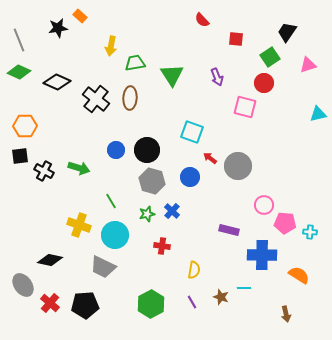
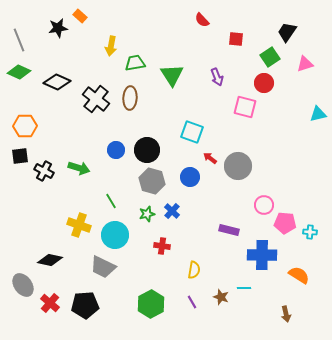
pink triangle at (308, 65): moved 3 px left, 1 px up
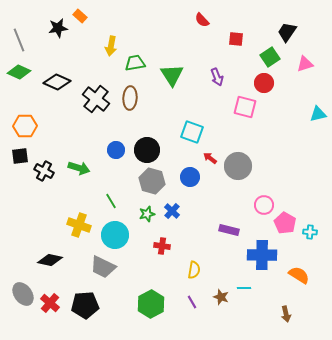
pink pentagon at (285, 223): rotated 25 degrees clockwise
gray ellipse at (23, 285): moved 9 px down
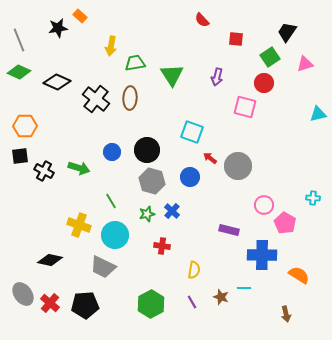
purple arrow at (217, 77): rotated 36 degrees clockwise
blue circle at (116, 150): moved 4 px left, 2 px down
cyan cross at (310, 232): moved 3 px right, 34 px up
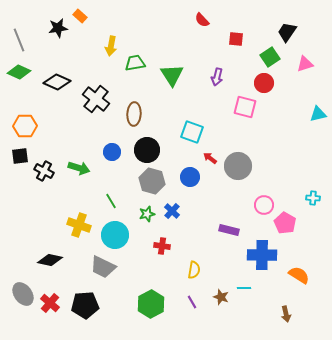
brown ellipse at (130, 98): moved 4 px right, 16 px down
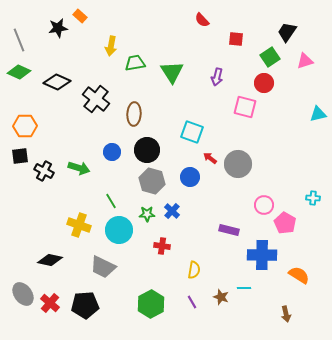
pink triangle at (305, 64): moved 3 px up
green triangle at (172, 75): moved 3 px up
gray circle at (238, 166): moved 2 px up
green star at (147, 214): rotated 14 degrees clockwise
cyan circle at (115, 235): moved 4 px right, 5 px up
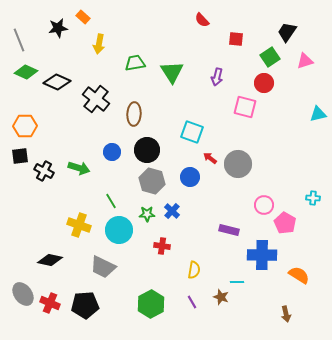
orange rectangle at (80, 16): moved 3 px right, 1 px down
yellow arrow at (111, 46): moved 12 px left, 2 px up
green diamond at (19, 72): moved 7 px right
cyan line at (244, 288): moved 7 px left, 6 px up
red cross at (50, 303): rotated 18 degrees counterclockwise
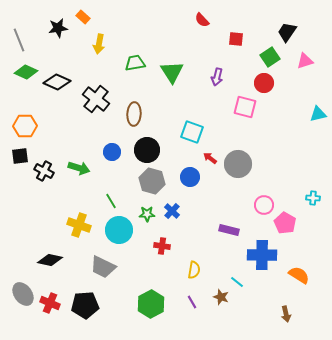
cyan line at (237, 282): rotated 40 degrees clockwise
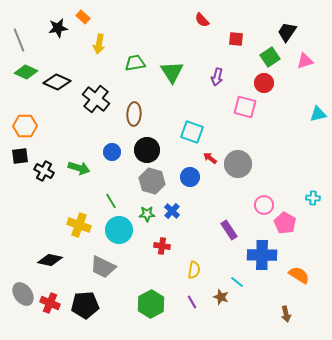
purple rectangle at (229, 230): rotated 42 degrees clockwise
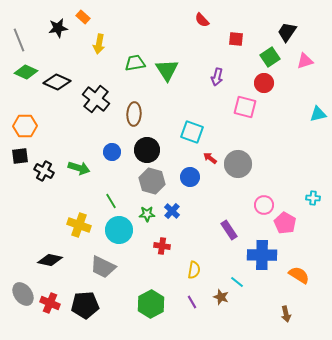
green triangle at (172, 72): moved 5 px left, 2 px up
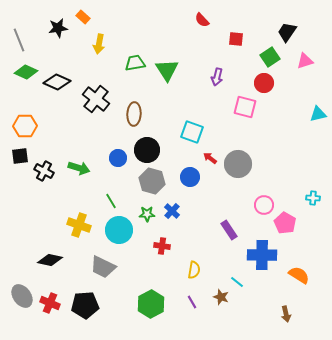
blue circle at (112, 152): moved 6 px right, 6 px down
gray ellipse at (23, 294): moved 1 px left, 2 px down
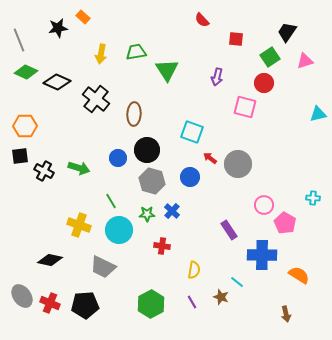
yellow arrow at (99, 44): moved 2 px right, 10 px down
green trapezoid at (135, 63): moved 1 px right, 11 px up
